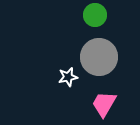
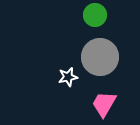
gray circle: moved 1 px right
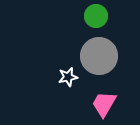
green circle: moved 1 px right, 1 px down
gray circle: moved 1 px left, 1 px up
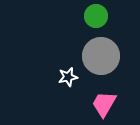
gray circle: moved 2 px right
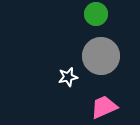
green circle: moved 2 px up
pink trapezoid: moved 3 px down; rotated 36 degrees clockwise
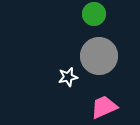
green circle: moved 2 px left
gray circle: moved 2 px left
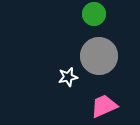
pink trapezoid: moved 1 px up
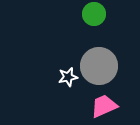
gray circle: moved 10 px down
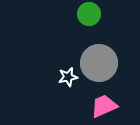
green circle: moved 5 px left
gray circle: moved 3 px up
